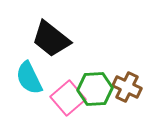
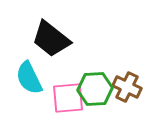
pink square: rotated 36 degrees clockwise
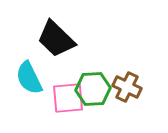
black trapezoid: moved 5 px right; rotated 6 degrees clockwise
green hexagon: moved 2 px left
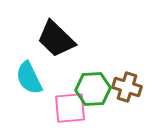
brown cross: rotated 8 degrees counterclockwise
pink square: moved 2 px right, 10 px down
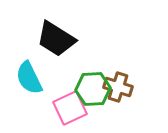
black trapezoid: rotated 12 degrees counterclockwise
brown cross: moved 9 px left
pink square: rotated 20 degrees counterclockwise
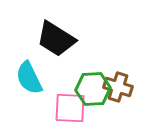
pink square: rotated 28 degrees clockwise
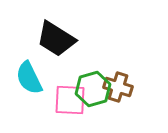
green hexagon: rotated 12 degrees counterclockwise
pink square: moved 8 px up
